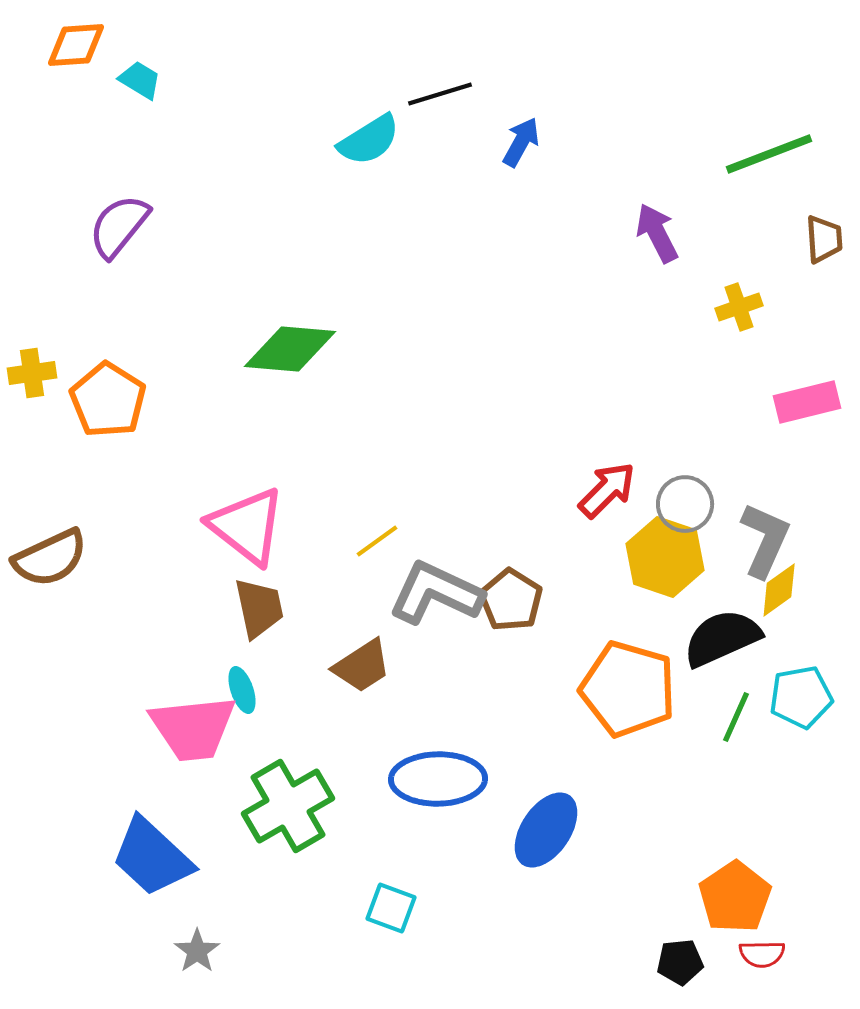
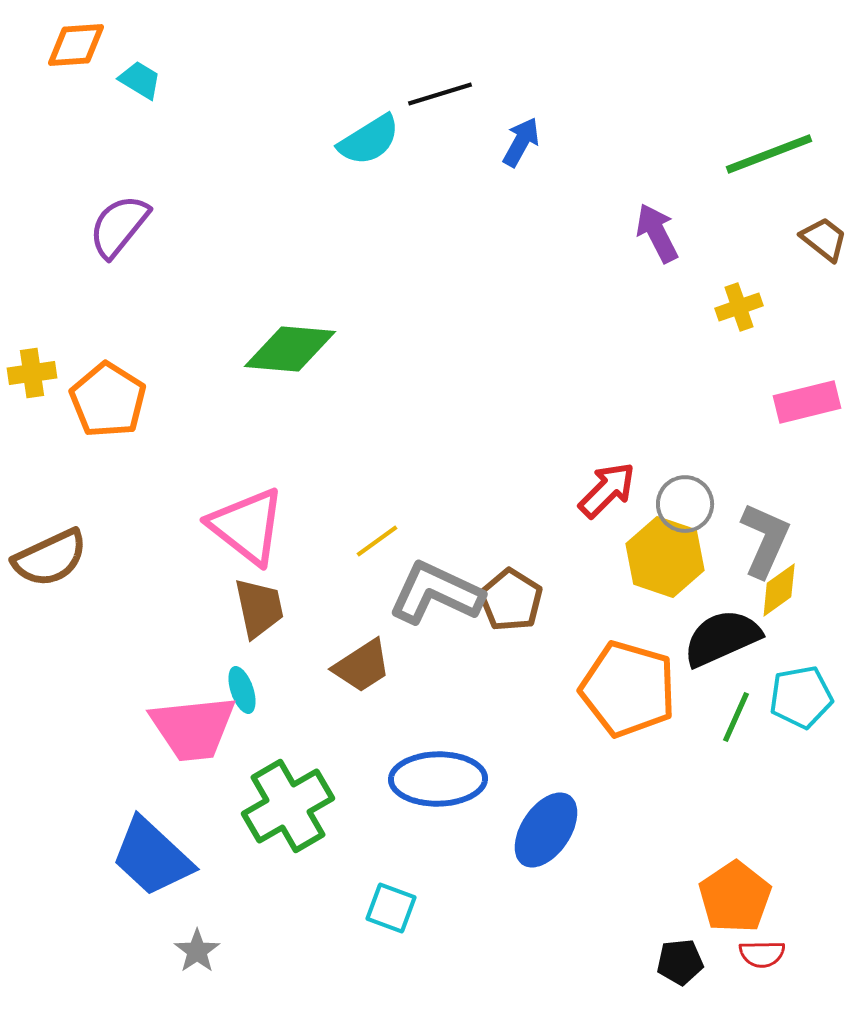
brown trapezoid at (824, 239): rotated 48 degrees counterclockwise
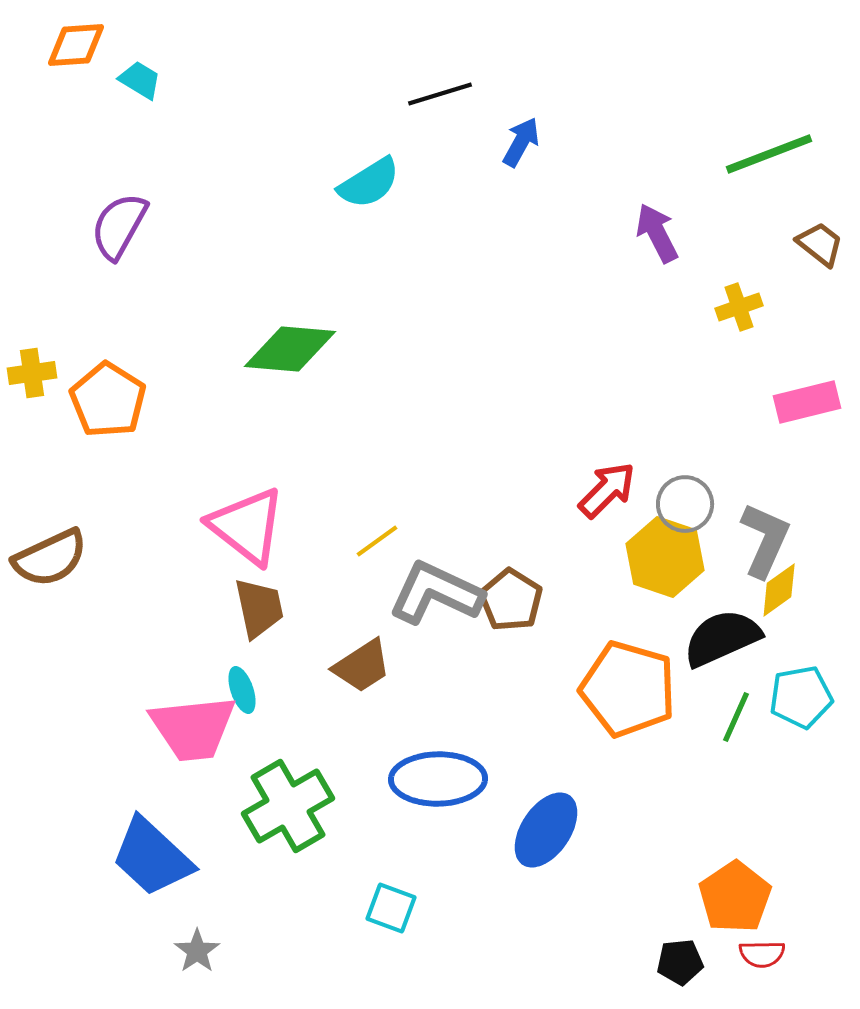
cyan semicircle at (369, 140): moved 43 px down
purple semicircle at (119, 226): rotated 10 degrees counterclockwise
brown trapezoid at (824, 239): moved 4 px left, 5 px down
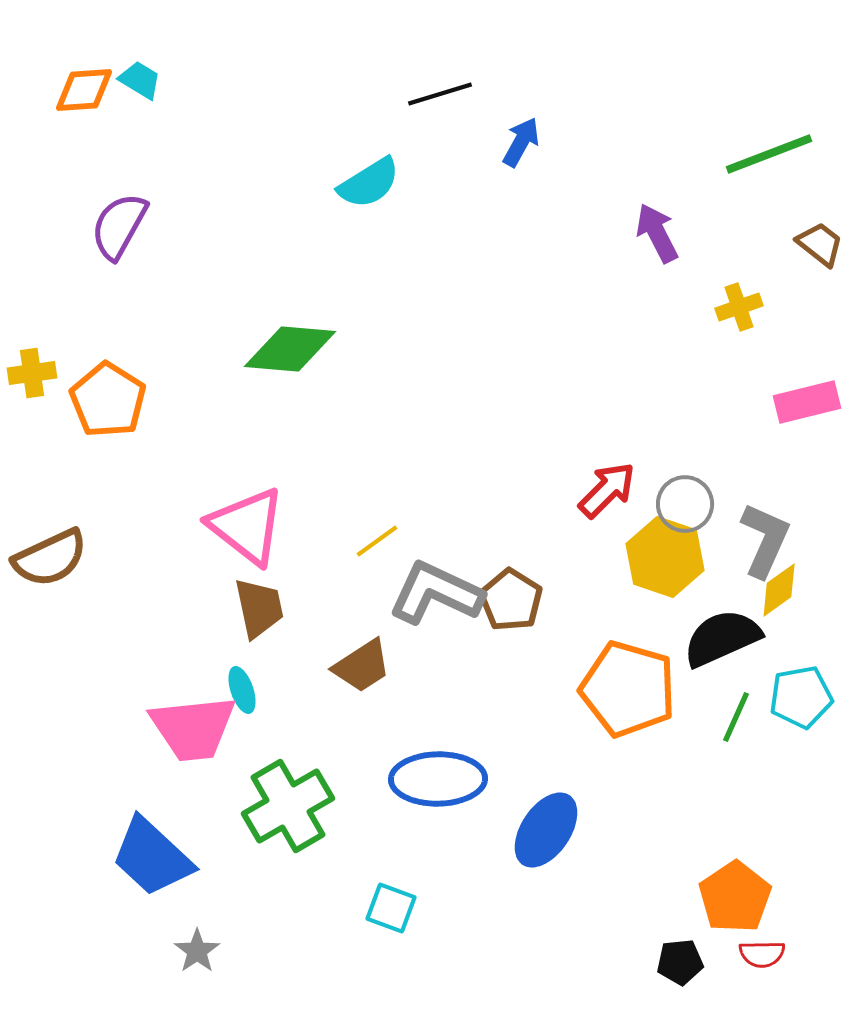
orange diamond at (76, 45): moved 8 px right, 45 px down
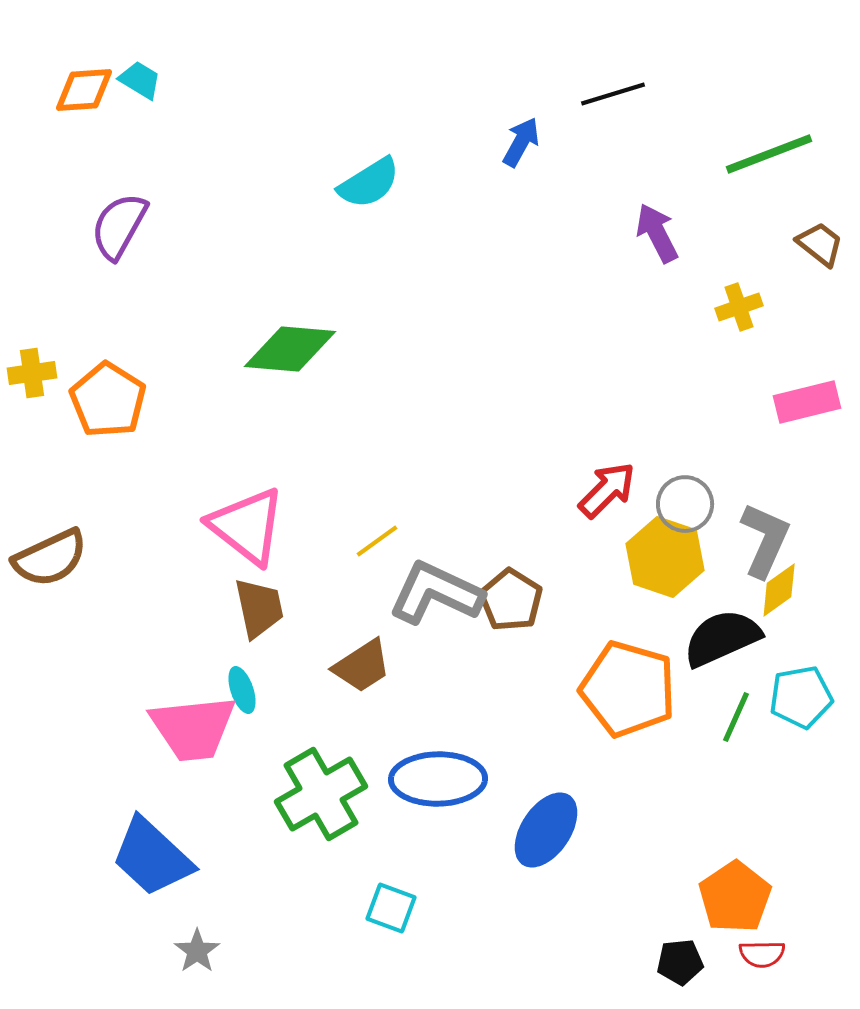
black line at (440, 94): moved 173 px right
green cross at (288, 806): moved 33 px right, 12 px up
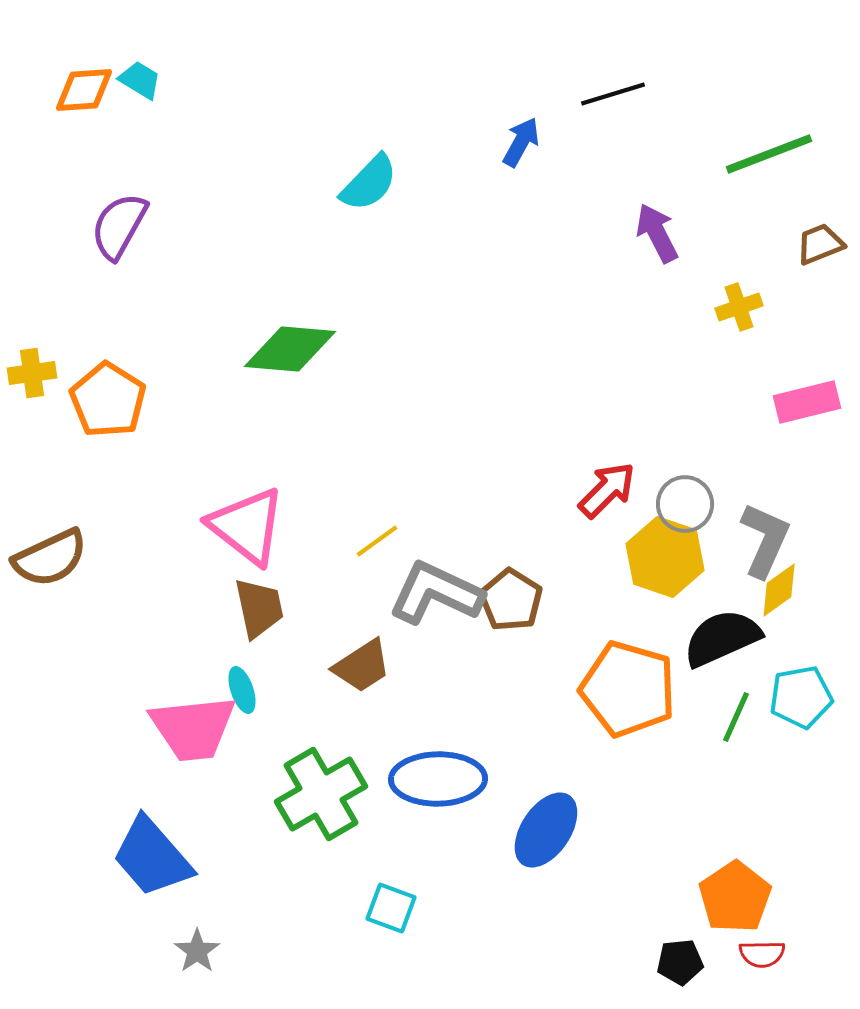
cyan semicircle at (369, 183): rotated 14 degrees counterclockwise
brown trapezoid at (820, 244): rotated 60 degrees counterclockwise
blue trapezoid at (152, 857): rotated 6 degrees clockwise
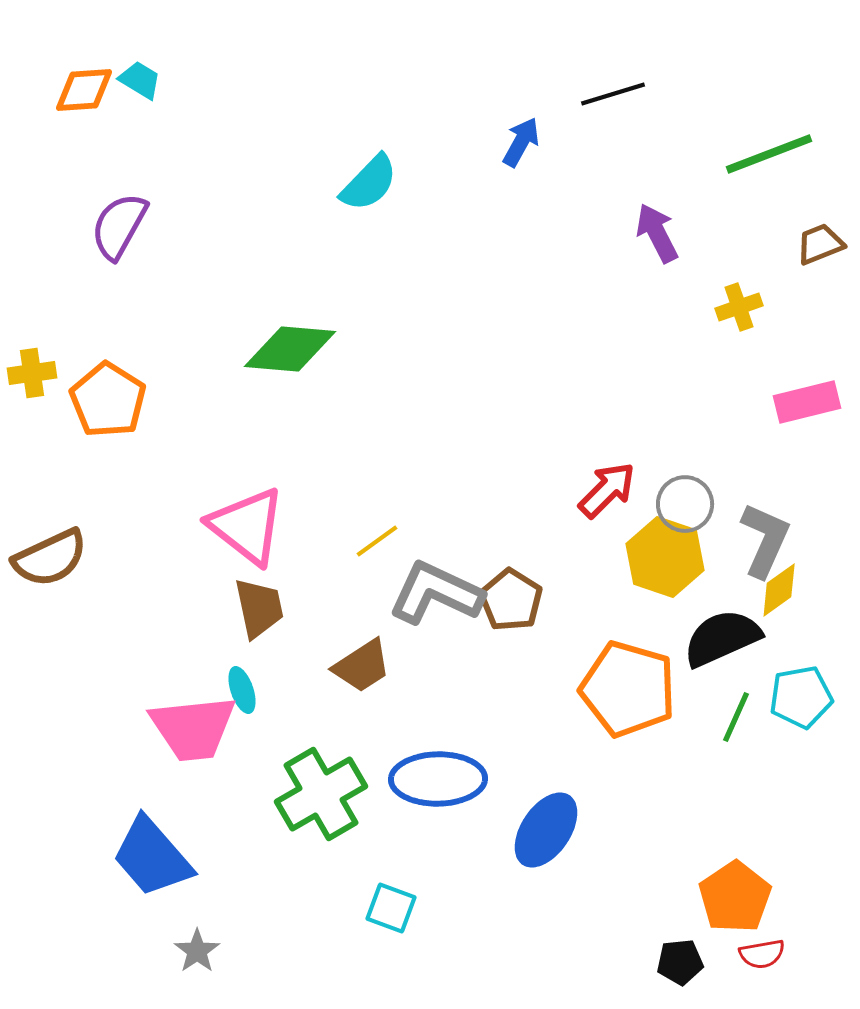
red semicircle at (762, 954): rotated 9 degrees counterclockwise
